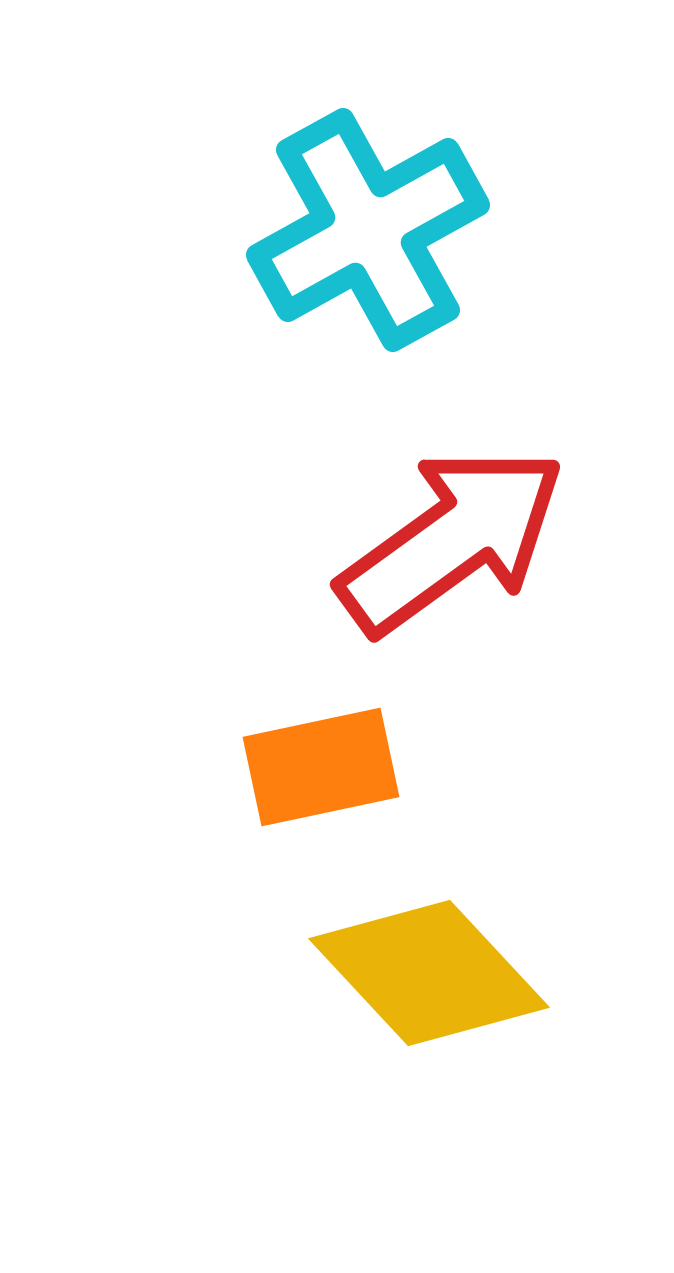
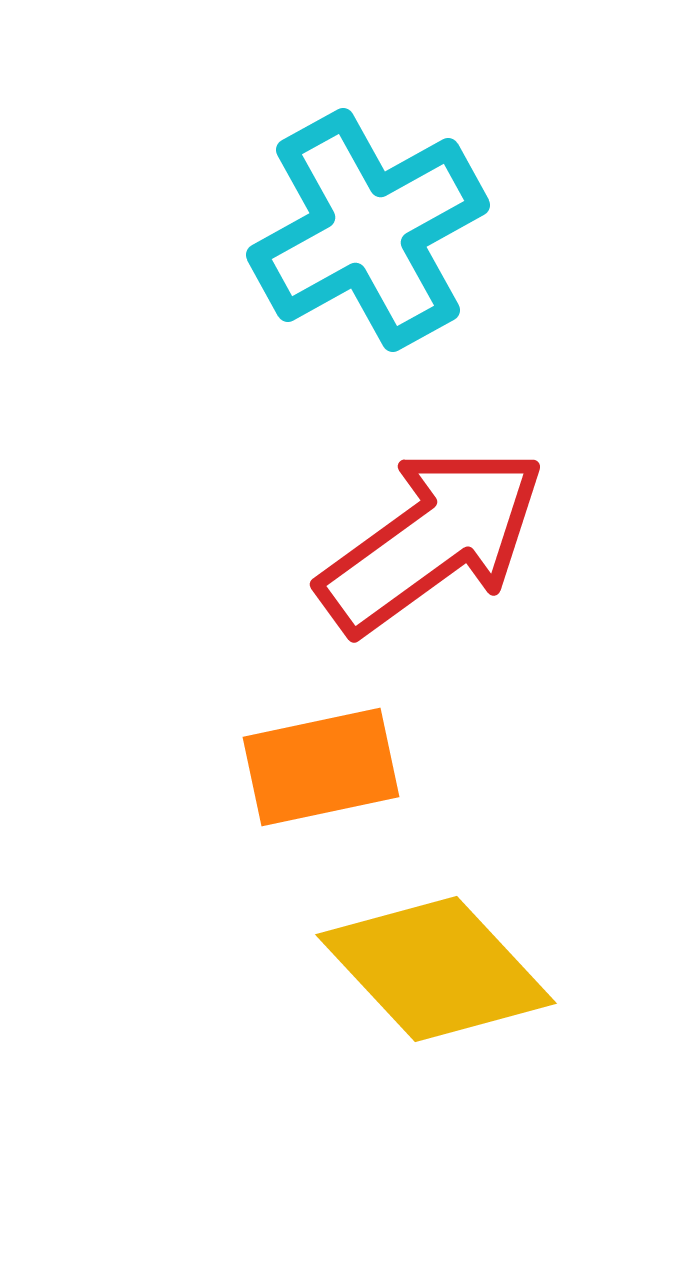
red arrow: moved 20 px left
yellow diamond: moved 7 px right, 4 px up
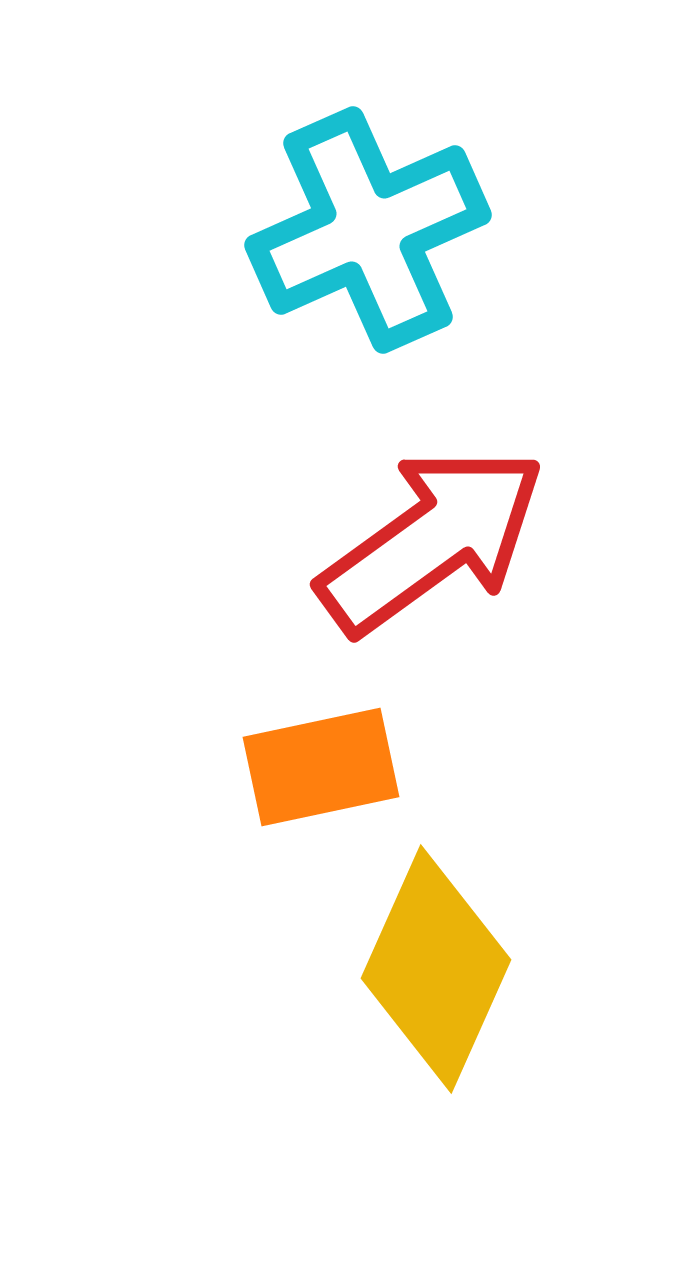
cyan cross: rotated 5 degrees clockwise
yellow diamond: rotated 67 degrees clockwise
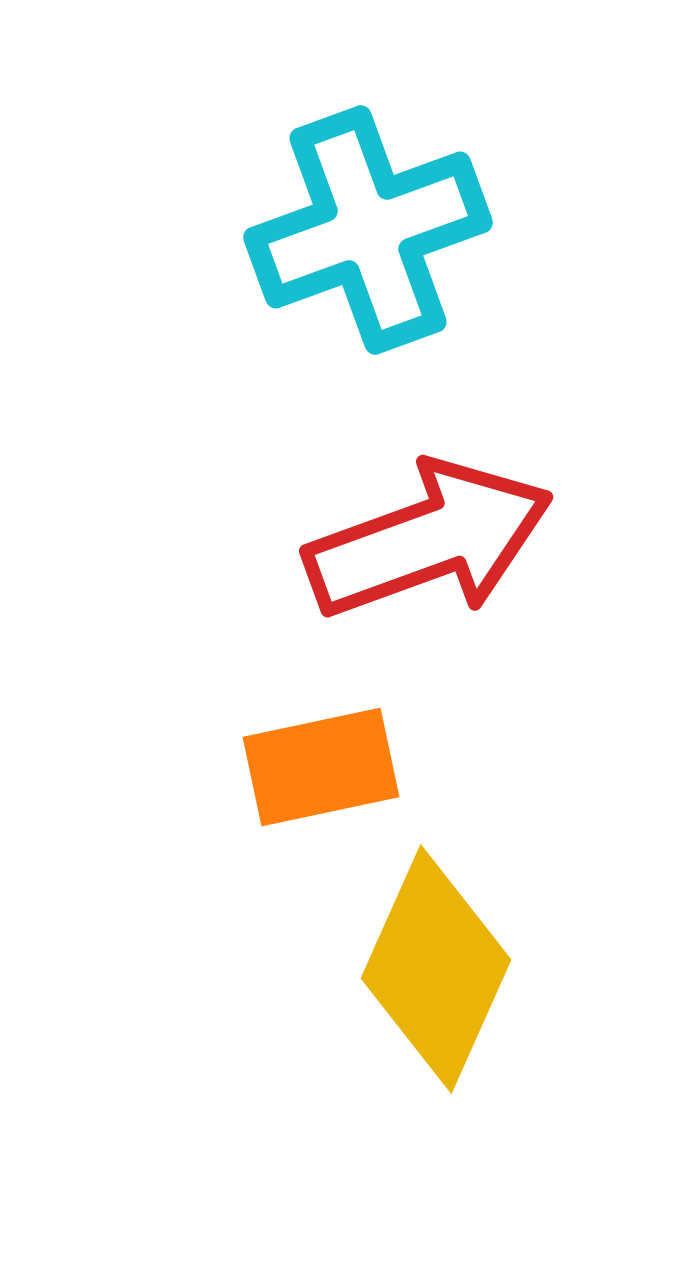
cyan cross: rotated 4 degrees clockwise
red arrow: moved 3 px left; rotated 16 degrees clockwise
